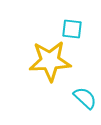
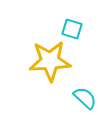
cyan square: rotated 10 degrees clockwise
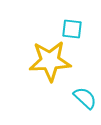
cyan square: rotated 10 degrees counterclockwise
